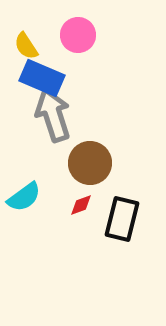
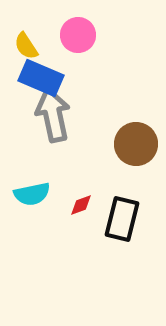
blue rectangle: moved 1 px left
gray arrow: rotated 6 degrees clockwise
brown circle: moved 46 px right, 19 px up
cyan semicircle: moved 8 px right, 3 px up; rotated 24 degrees clockwise
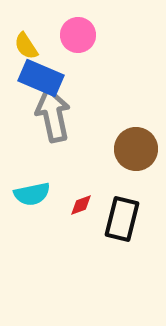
brown circle: moved 5 px down
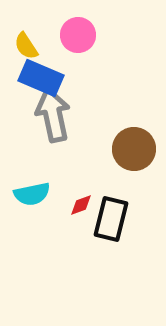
brown circle: moved 2 px left
black rectangle: moved 11 px left
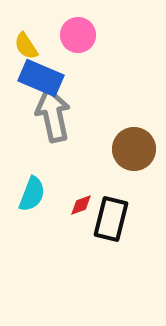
cyan semicircle: rotated 57 degrees counterclockwise
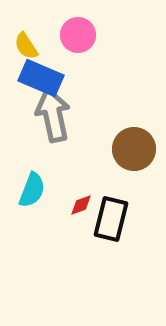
cyan semicircle: moved 4 px up
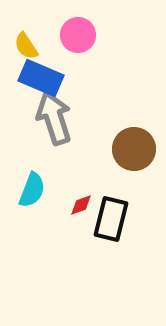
gray arrow: moved 1 px right, 3 px down; rotated 6 degrees counterclockwise
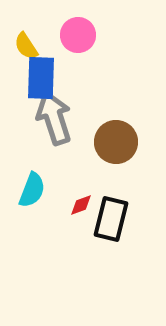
blue rectangle: rotated 69 degrees clockwise
brown circle: moved 18 px left, 7 px up
